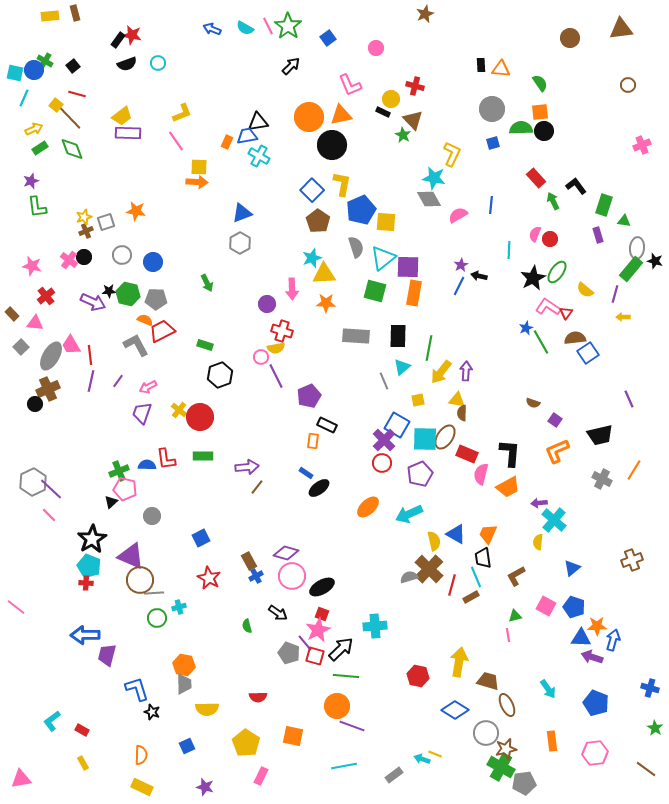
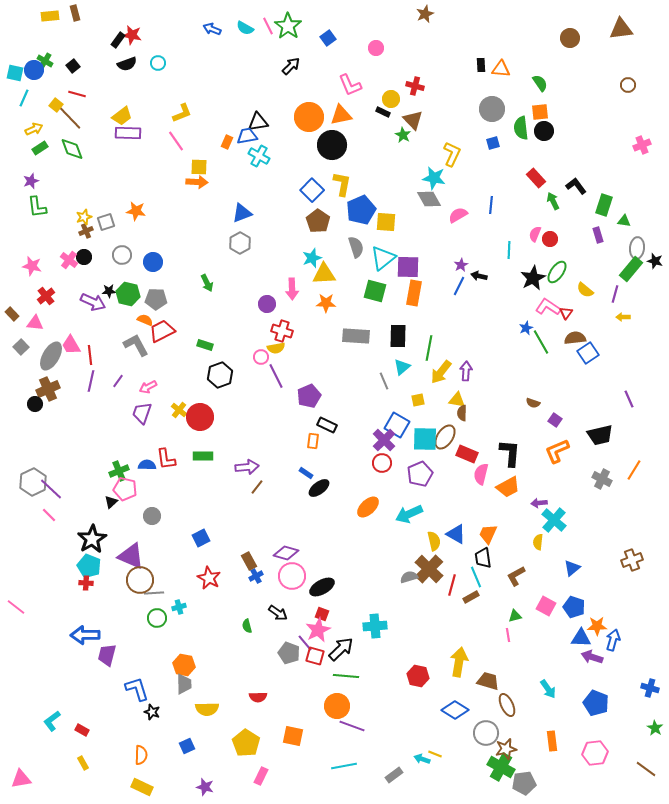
green semicircle at (521, 128): rotated 95 degrees counterclockwise
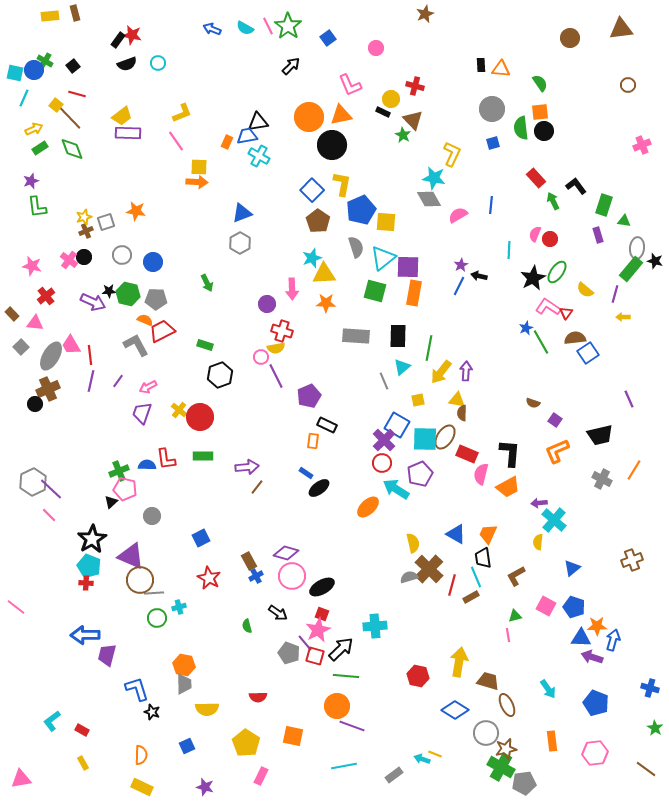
cyan arrow at (409, 514): moved 13 px left, 25 px up; rotated 56 degrees clockwise
yellow semicircle at (434, 541): moved 21 px left, 2 px down
